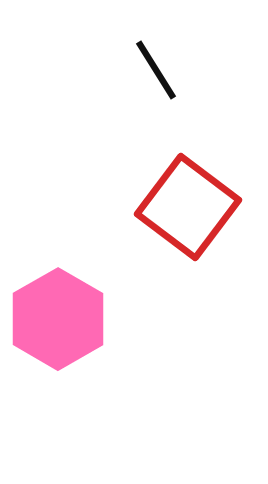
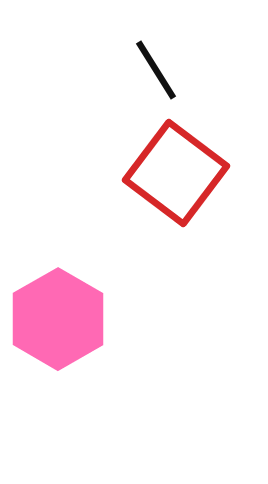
red square: moved 12 px left, 34 px up
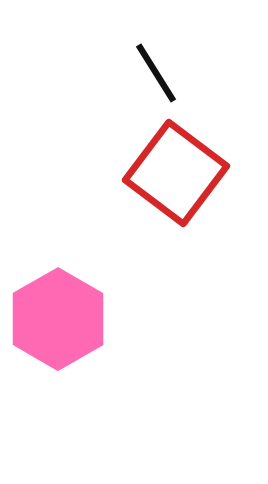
black line: moved 3 px down
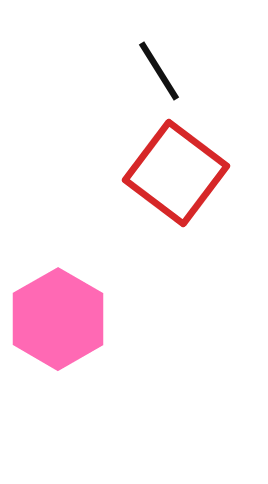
black line: moved 3 px right, 2 px up
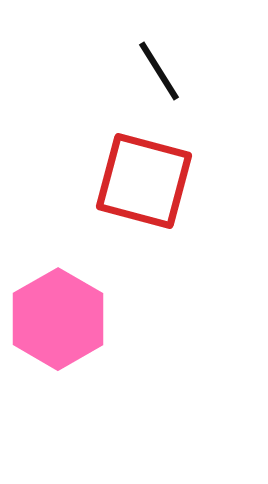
red square: moved 32 px left, 8 px down; rotated 22 degrees counterclockwise
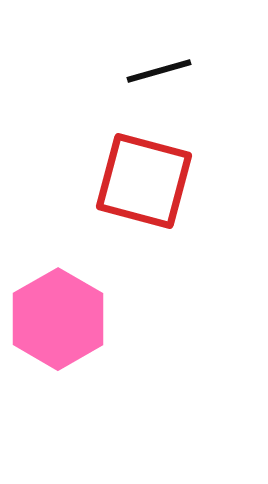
black line: rotated 74 degrees counterclockwise
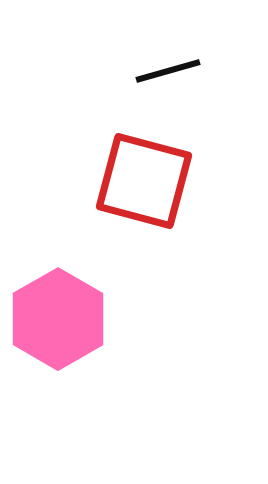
black line: moved 9 px right
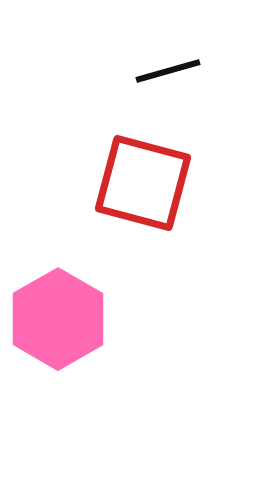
red square: moved 1 px left, 2 px down
